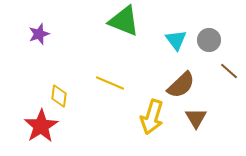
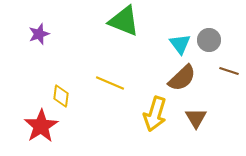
cyan triangle: moved 4 px right, 4 px down
brown line: rotated 24 degrees counterclockwise
brown semicircle: moved 1 px right, 7 px up
yellow diamond: moved 2 px right
yellow arrow: moved 3 px right, 3 px up
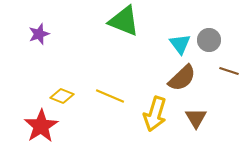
yellow line: moved 13 px down
yellow diamond: moved 1 px right; rotated 75 degrees counterclockwise
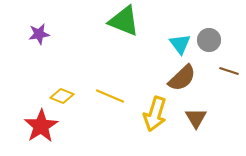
purple star: rotated 10 degrees clockwise
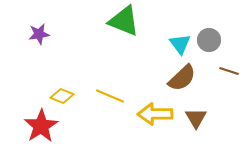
yellow arrow: rotated 72 degrees clockwise
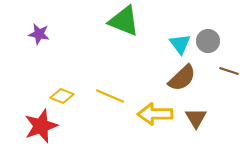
purple star: rotated 20 degrees clockwise
gray circle: moved 1 px left, 1 px down
red star: rotated 12 degrees clockwise
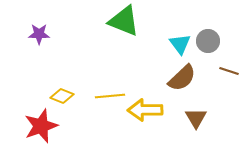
purple star: rotated 10 degrees counterclockwise
yellow line: rotated 28 degrees counterclockwise
yellow arrow: moved 10 px left, 4 px up
